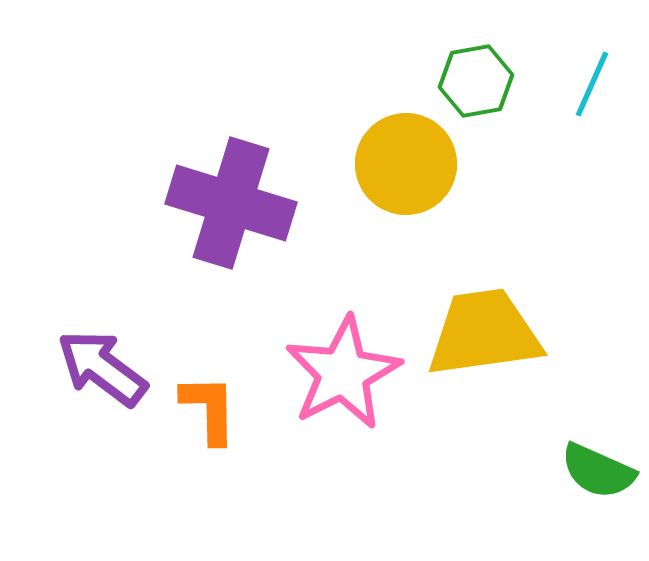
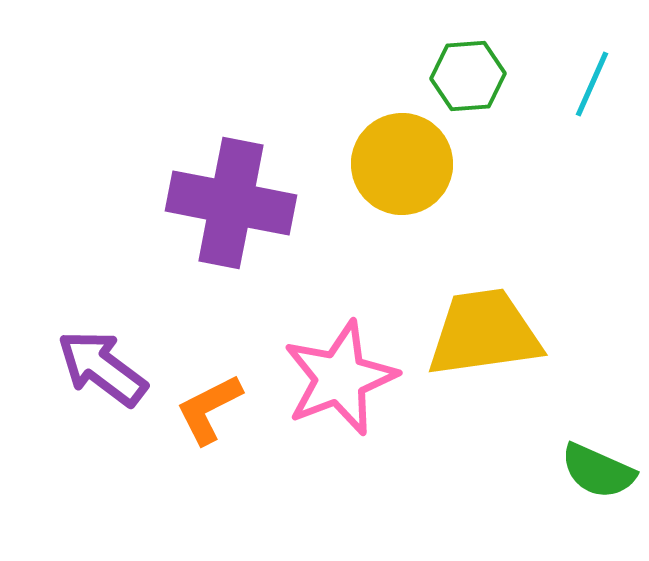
green hexagon: moved 8 px left, 5 px up; rotated 6 degrees clockwise
yellow circle: moved 4 px left
purple cross: rotated 6 degrees counterclockwise
pink star: moved 3 px left, 5 px down; rotated 6 degrees clockwise
orange L-shape: rotated 116 degrees counterclockwise
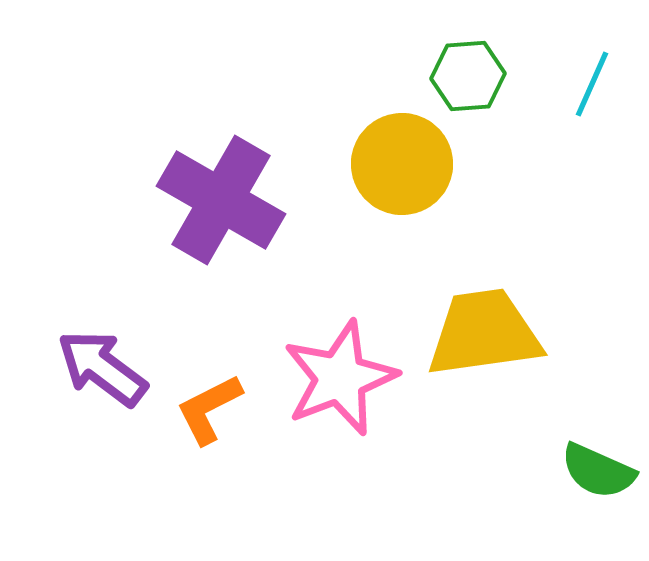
purple cross: moved 10 px left, 3 px up; rotated 19 degrees clockwise
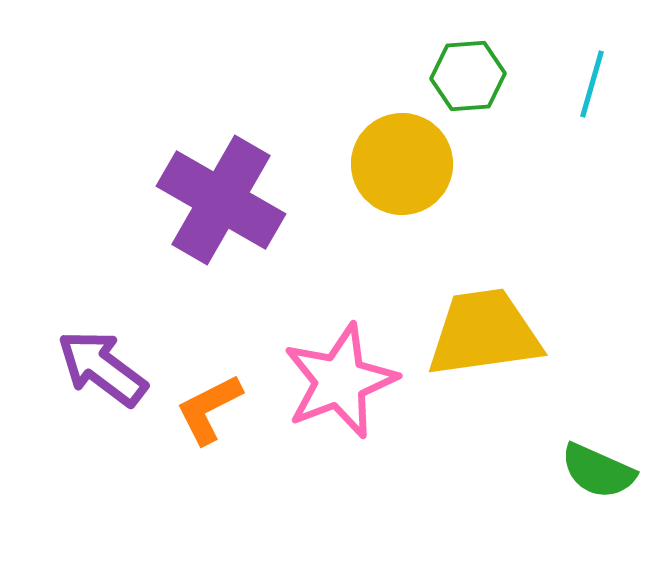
cyan line: rotated 8 degrees counterclockwise
pink star: moved 3 px down
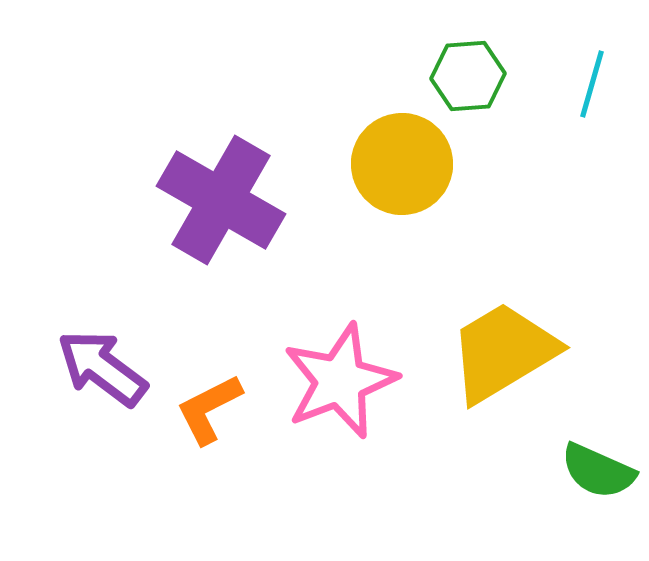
yellow trapezoid: moved 19 px right, 19 px down; rotated 23 degrees counterclockwise
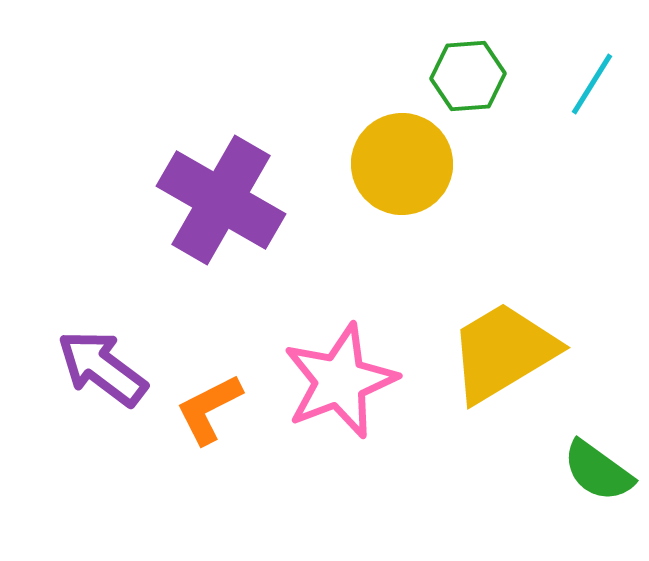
cyan line: rotated 16 degrees clockwise
green semicircle: rotated 12 degrees clockwise
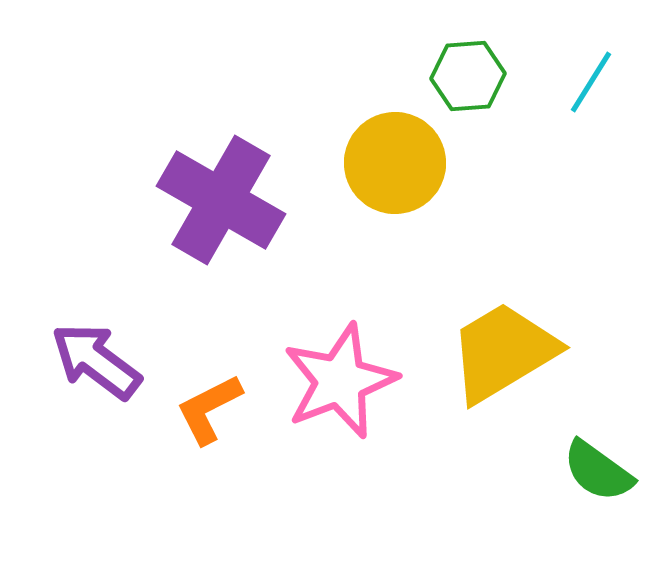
cyan line: moved 1 px left, 2 px up
yellow circle: moved 7 px left, 1 px up
purple arrow: moved 6 px left, 7 px up
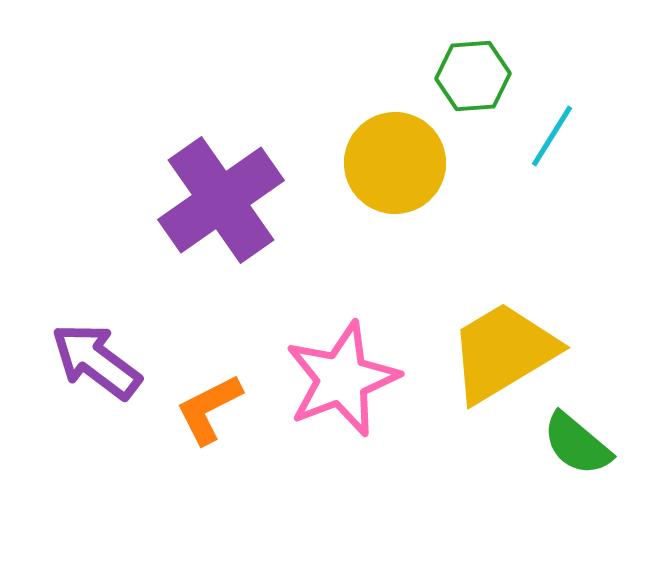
green hexagon: moved 5 px right
cyan line: moved 39 px left, 54 px down
purple cross: rotated 25 degrees clockwise
pink star: moved 2 px right, 2 px up
green semicircle: moved 21 px left, 27 px up; rotated 4 degrees clockwise
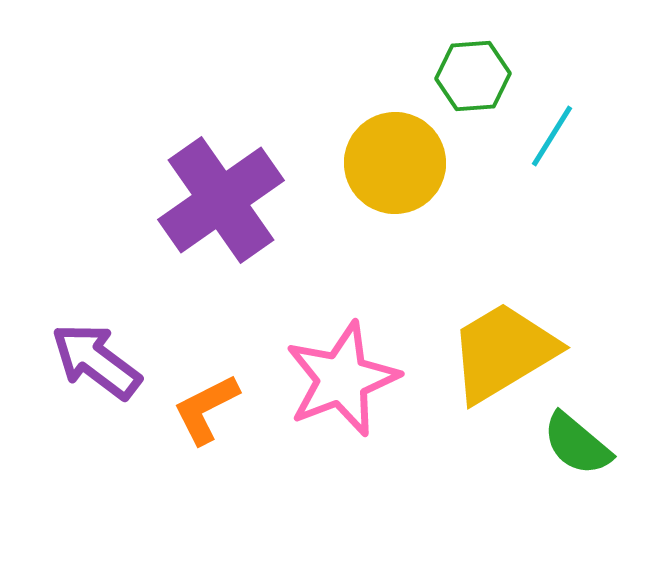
orange L-shape: moved 3 px left
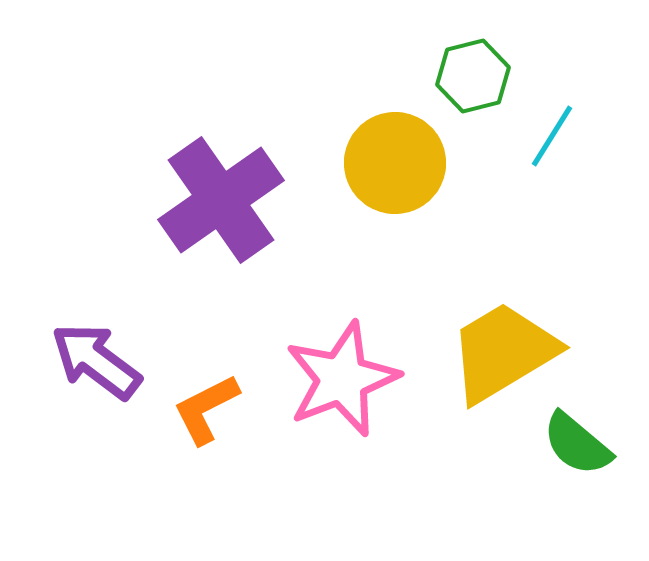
green hexagon: rotated 10 degrees counterclockwise
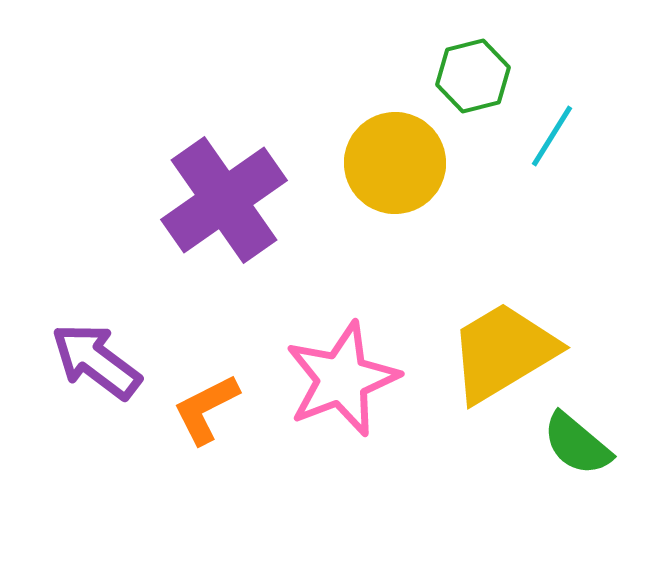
purple cross: moved 3 px right
